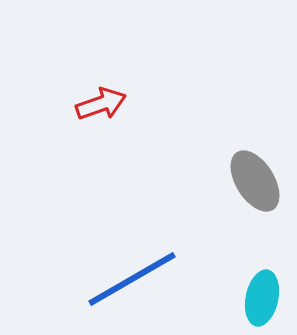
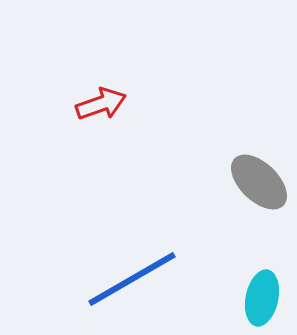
gray ellipse: moved 4 px right, 1 px down; rotated 14 degrees counterclockwise
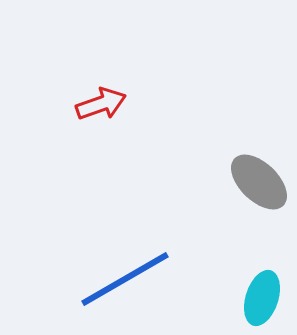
blue line: moved 7 px left
cyan ellipse: rotated 6 degrees clockwise
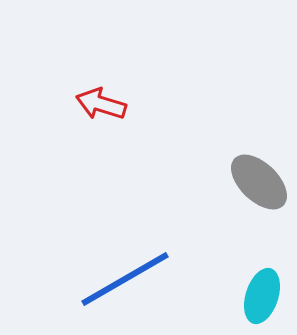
red arrow: rotated 144 degrees counterclockwise
cyan ellipse: moved 2 px up
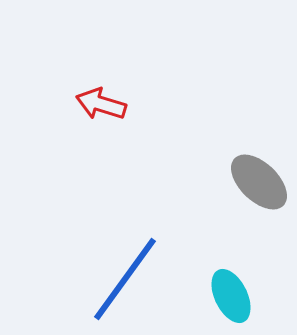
blue line: rotated 24 degrees counterclockwise
cyan ellipse: moved 31 px left; rotated 44 degrees counterclockwise
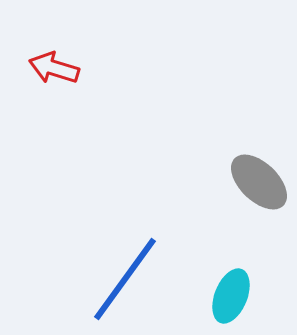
red arrow: moved 47 px left, 36 px up
cyan ellipse: rotated 48 degrees clockwise
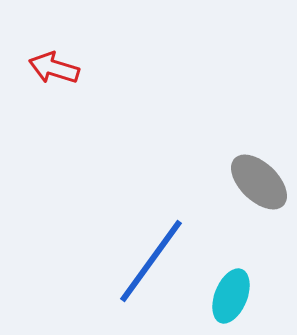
blue line: moved 26 px right, 18 px up
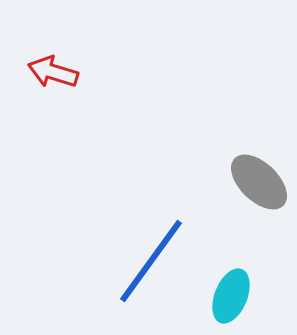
red arrow: moved 1 px left, 4 px down
